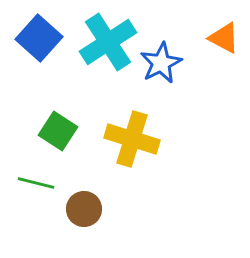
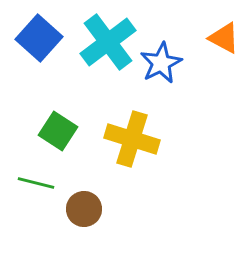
cyan cross: rotated 4 degrees counterclockwise
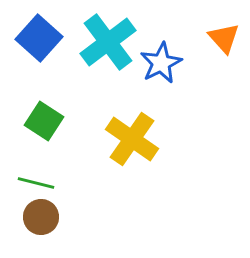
orange triangle: rotated 20 degrees clockwise
green square: moved 14 px left, 10 px up
yellow cross: rotated 18 degrees clockwise
brown circle: moved 43 px left, 8 px down
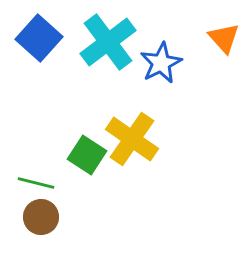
green square: moved 43 px right, 34 px down
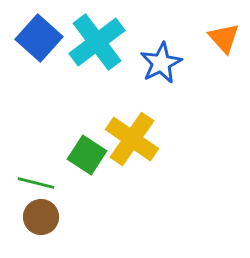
cyan cross: moved 11 px left
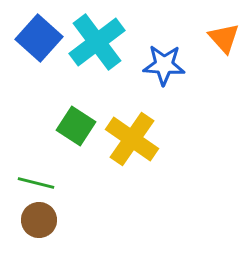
blue star: moved 3 px right, 2 px down; rotated 30 degrees clockwise
green square: moved 11 px left, 29 px up
brown circle: moved 2 px left, 3 px down
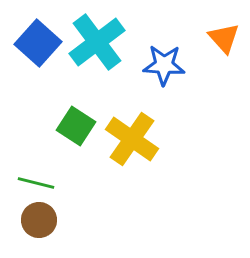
blue square: moved 1 px left, 5 px down
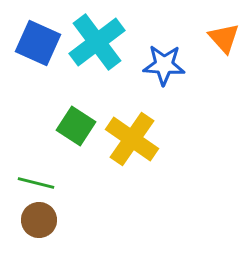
blue square: rotated 18 degrees counterclockwise
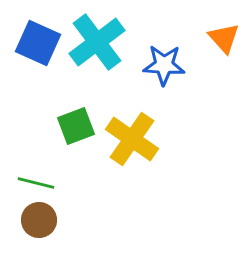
green square: rotated 36 degrees clockwise
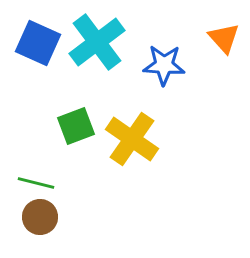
brown circle: moved 1 px right, 3 px up
